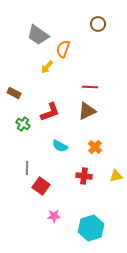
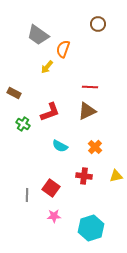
gray line: moved 27 px down
red square: moved 10 px right, 2 px down
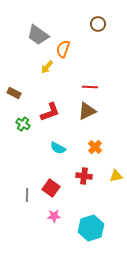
cyan semicircle: moved 2 px left, 2 px down
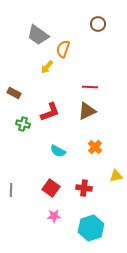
green cross: rotated 16 degrees counterclockwise
cyan semicircle: moved 3 px down
red cross: moved 12 px down
gray line: moved 16 px left, 5 px up
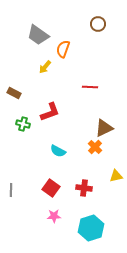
yellow arrow: moved 2 px left
brown triangle: moved 17 px right, 17 px down
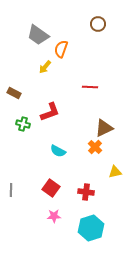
orange semicircle: moved 2 px left
yellow triangle: moved 1 px left, 4 px up
red cross: moved 2 px right, 4 px down
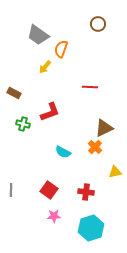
cyan semicircle: moved 5 px right, 1 px down
red square: moved 2 px left, 2 px down
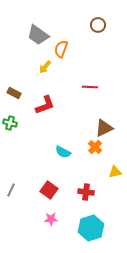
brown circle: moved 1 px down
red L-shape: moved 5 px left, 7 px up
green cross: moved 13 px left, 1 px up
gray line: rotated 24 degrees clockwise
pink star: moved 3 px left, 3 px down
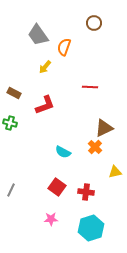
brown circle: moved 4 px left, 2 px up
gray trapezoid: rotated 20 degrees clockwise
orange semicircle: moved 3 px right, 2 px up
red square: moved 8 px right, 3 px up
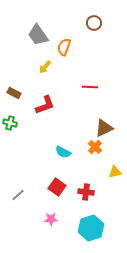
gray line: moved 7 px right, 5 px down; rotated 24 degrees clockwise
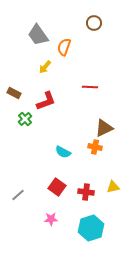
red L-shape: moved 1 px right, 4 px up
green cross: moved 15 px right, 4 px up; rotated 32 degrees clockwise
orange cross: rotated 32 degrees counterclockwise
yellow triangle: moved 2 px left, 15 px down
